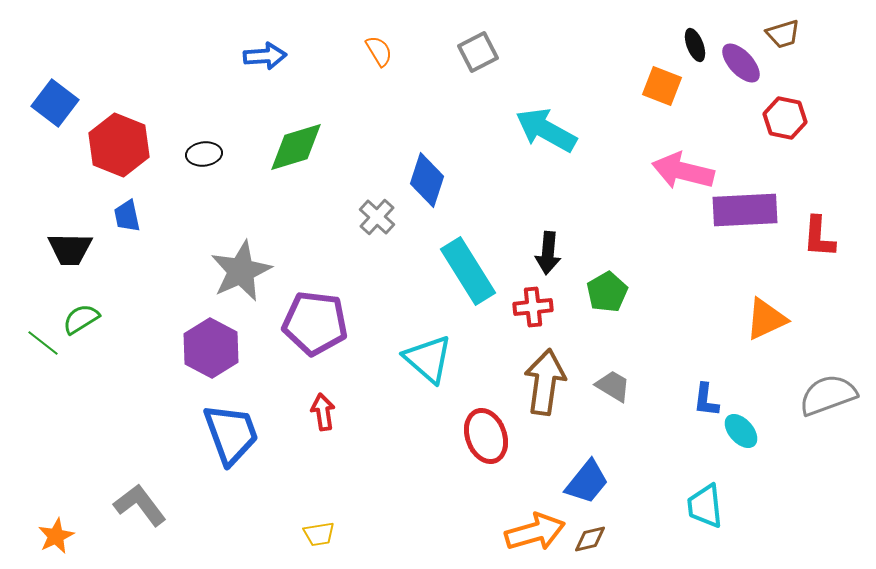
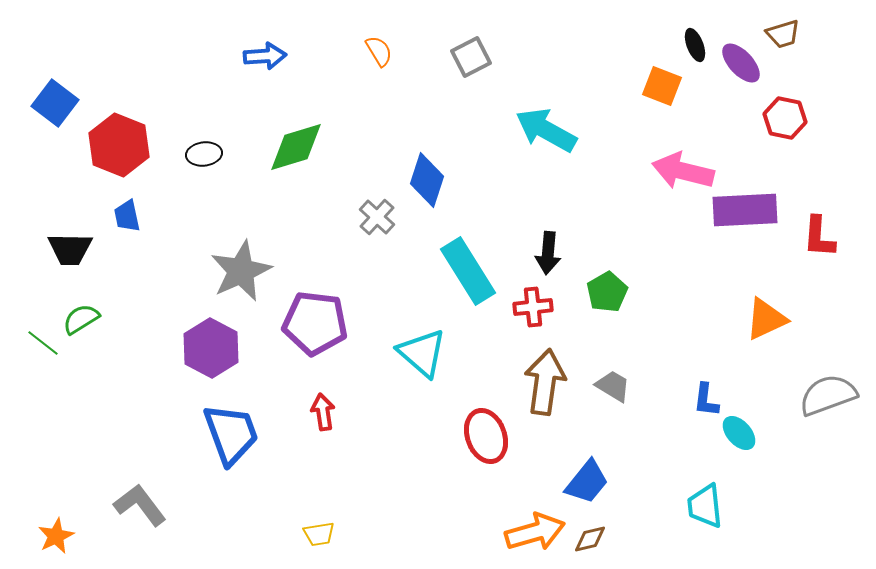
gray square at (478, 52): moved 7 px left, 5 px down
cyan triangle at (428, 359): moved 6 px left, 6 px up
cyan ellipse at (741, 431): moved 2 px left, 2 px down
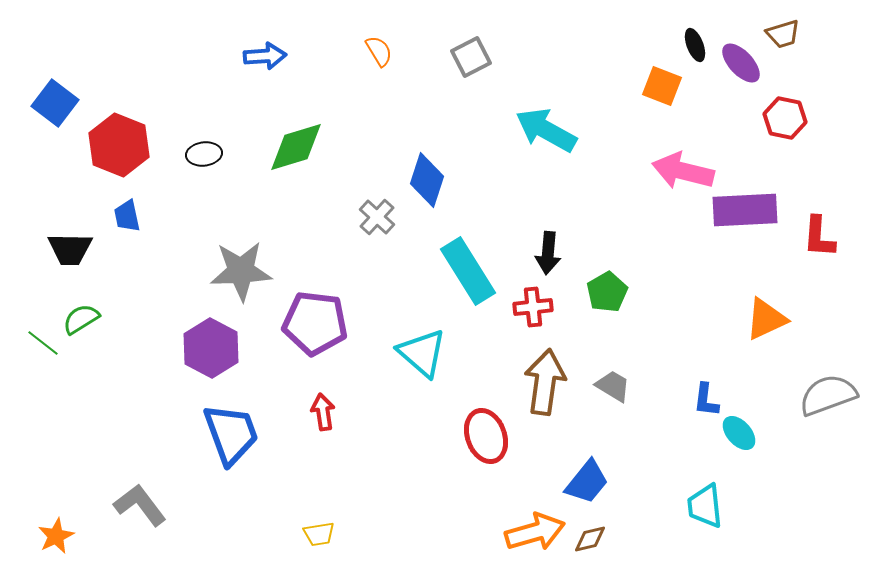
gray star at (241, 271): rotated 22 degrees clockwise
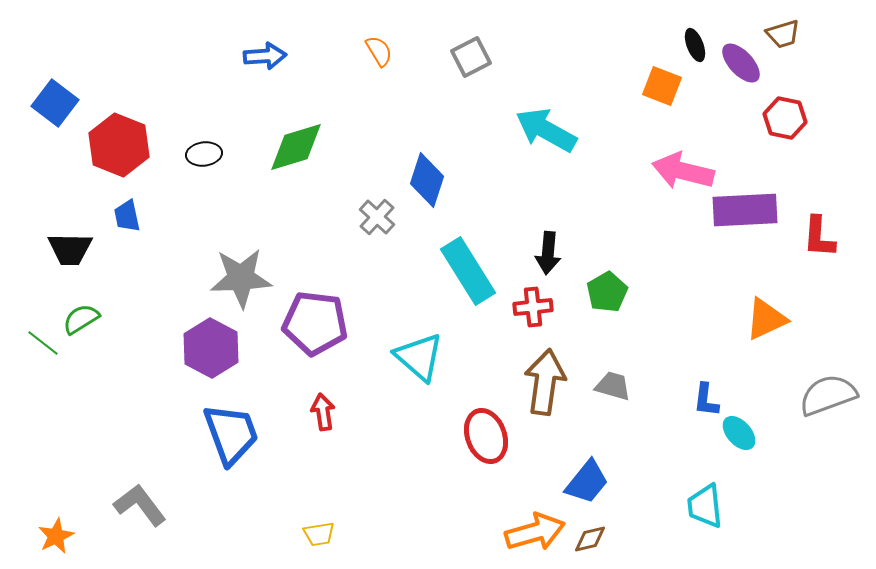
gray star at (241, 271): moved 7 px down
cyan triangle at (422, 353): moved 3 px left, 4 px down
gray trapezoid at (613, 386): rotated 15 degrees counterclockwise
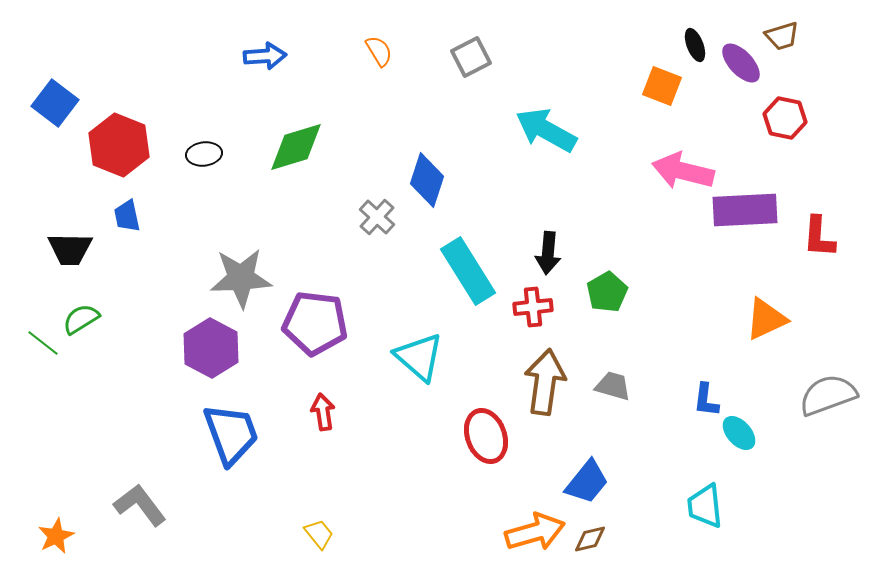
brown trapezoid at (783, 34): moved 1 px left, 2 px down
yellow trapezoid at (319, 534): rotated 120 degrees counterclockwise
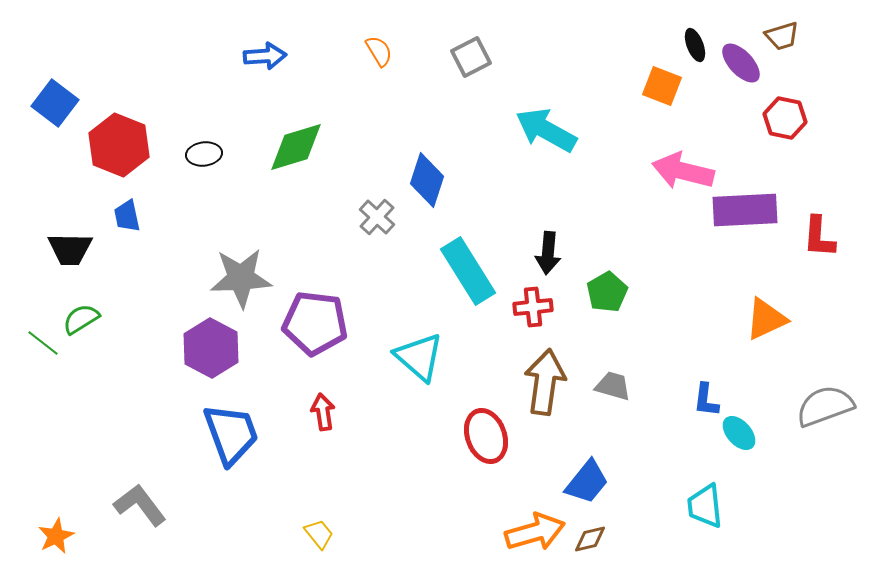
gray semicircle at (828, 395): moved 3 px left, 11 px down
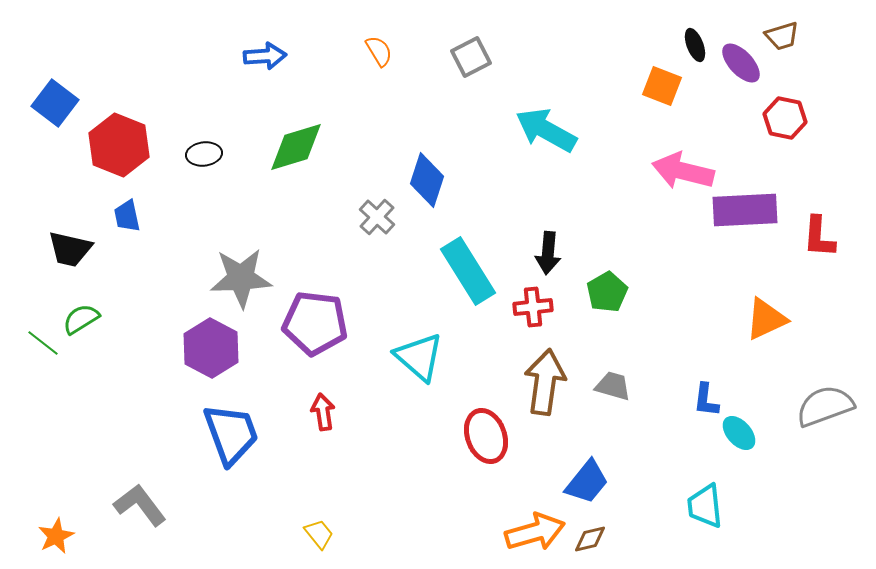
black trapezoid at (70, 249): rotated 12 degrees clockwise
